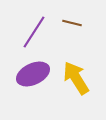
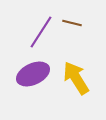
purple line: moved 7 px right
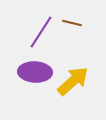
purple ellipse: moved 2 px right, 2 px up; rotated 28 degrees clockwise
yellow arrow: moved 3 px left, 3 px down; rotated 80 degrees clockwise
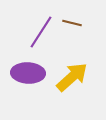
purple ellipse: moved 7 px left, 1 px down
yellow arrow: moved 1 px left, 4 px up
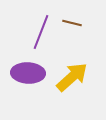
purple line: rotated 12 degrees counterclockwise
